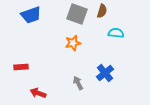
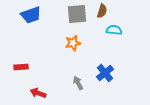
gray square: rotated 25 degrees counterclockwise
cyan semicircle: moved 2 px left, 3 px up
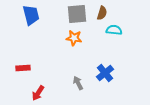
brown semicircle: moved 2 px down
blue trapezoid: rotated 85 degrees counterclockwise
orange star: moved 1 px right, 5 px up; rotated 21 degrees clockwise
red rectangle: moved 2 px right, 1 px down
red arrow: rotated 77 degrees counterclockwise
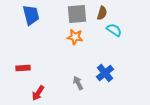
cyan semicircle: rotated 28 degrees clockwise
orange star: moved 1 px right, 1 px up
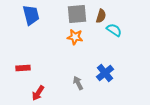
brown semicircle: moved 1 px left, 3 px down
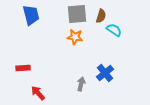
gray arrow: moved 3 px right, 1 px down; rotated 40 degrees clockwise
red arrow: rotated 105 degrees clockwise
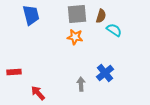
red rectangle: moved 9 px left, 4 px down
gray arrow: rotated 16 degrees counterclockwise
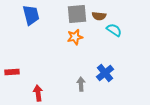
brown semicircle: moved 2 px left; rotated 80 degrees clockwise
orange star: rotated 21 degrees counterclockwise
red rectangle: moved 2 px left
red arrow: rotated 35 degrees clockwise
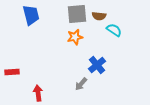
blue cross: moved 8 px left, 8 px up
gray arrow: rotated 136 degrees counterclockwise
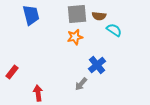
red rectangle: rotated 48 degrees counterclockwise
